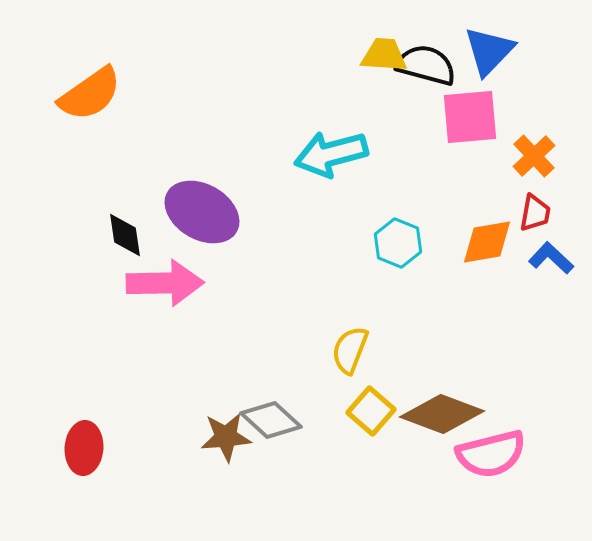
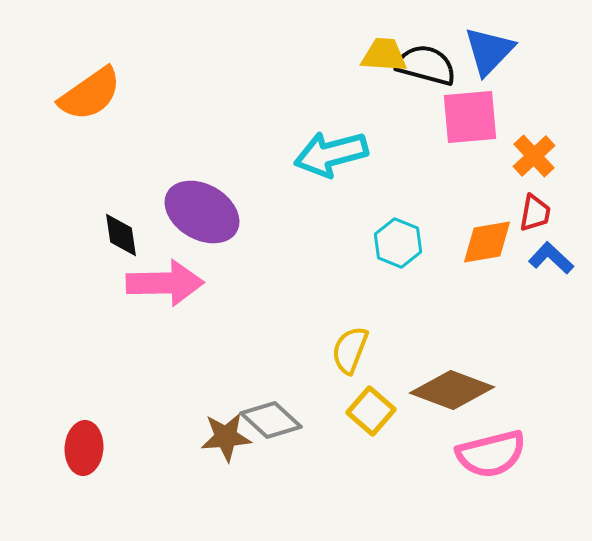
black diamond: moved 4 px left
brown diamond: moved 10 px right, 24 px up
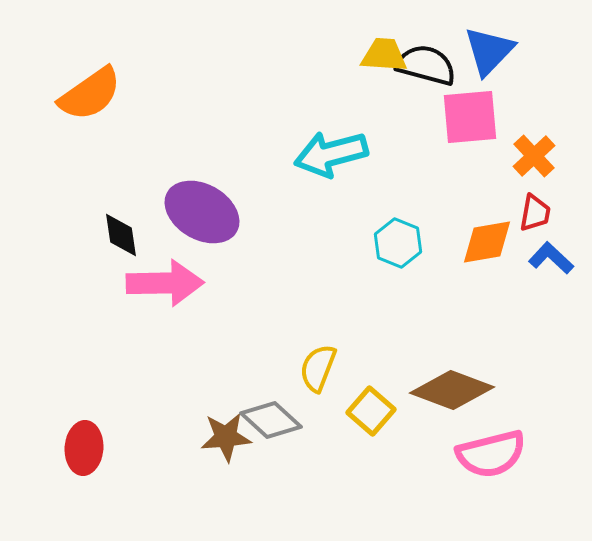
yellow semicircle: moved 32 px left, 18 px down
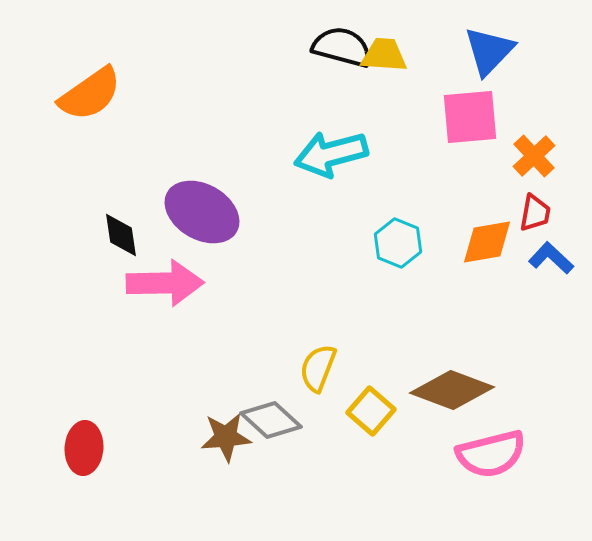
black semicircle: moved 84 px left, 18 px up
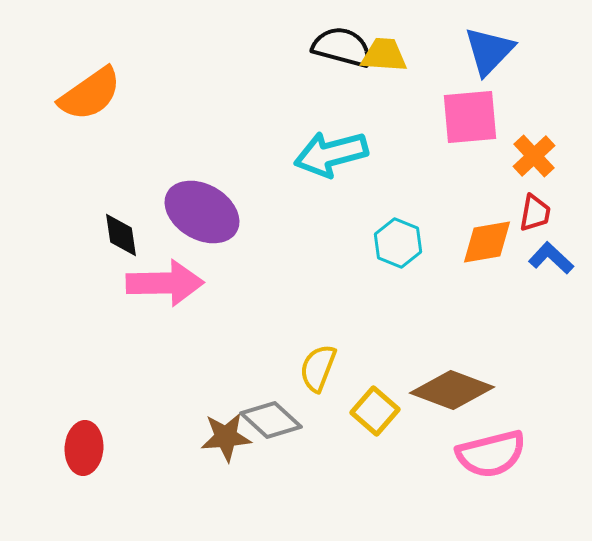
yellow square: moved 4 px right
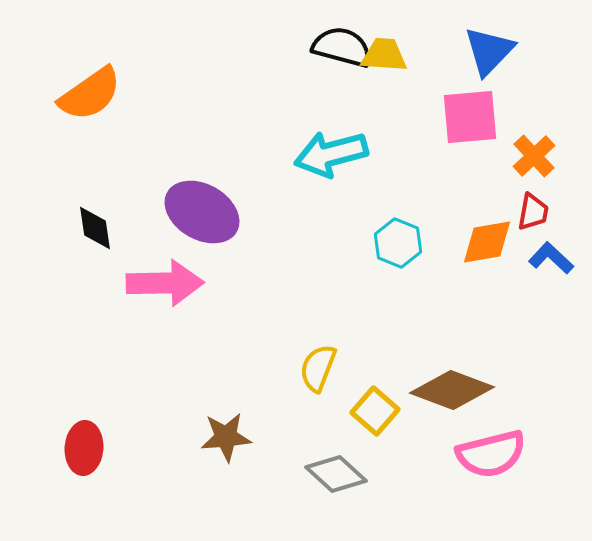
red trapezoid: moved 2 px left, 1 px up
black diamond: moved 26 px left, 7 px up
gray diamond: moved 65 px right, 54 px down
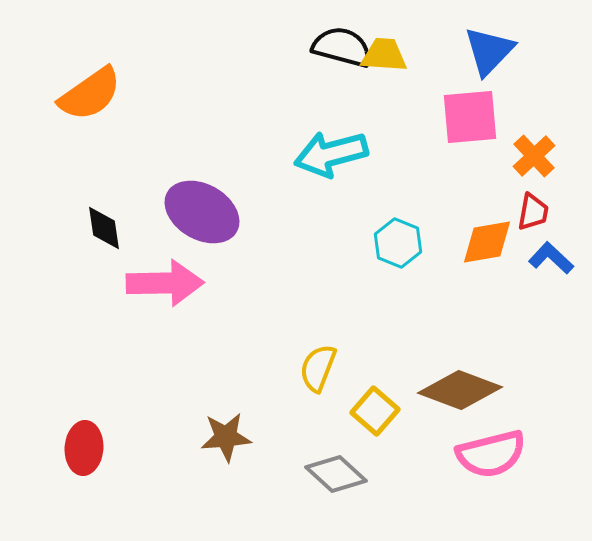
black diamond: moved 9 px right
brown diamond: moved 8 px right
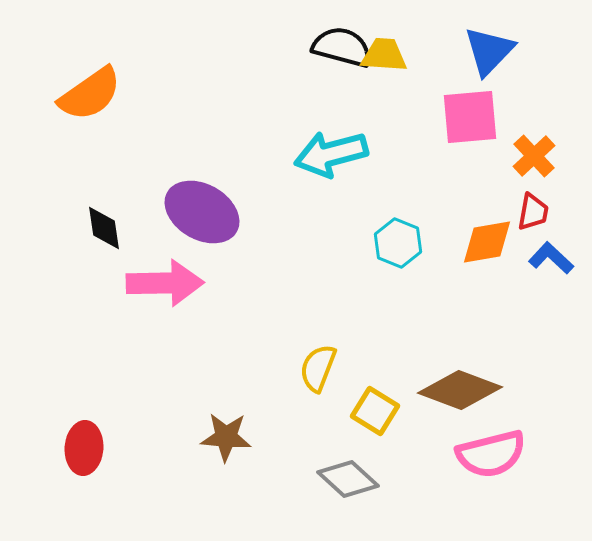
yellow square: rotated 9 degrees counterclockwise
brown star: rotated 9 degrees clockwise
gray diamond: moved 12 px right, 5 px down
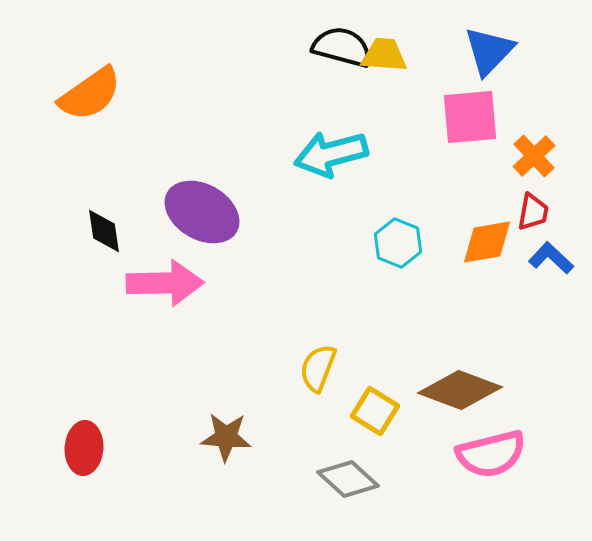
black diamond: moved 3 px down
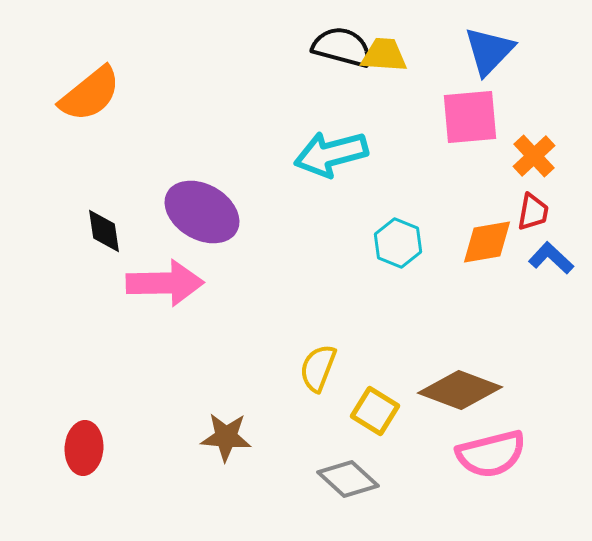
orange semicircle: rotated 4 degrees counterclockwise
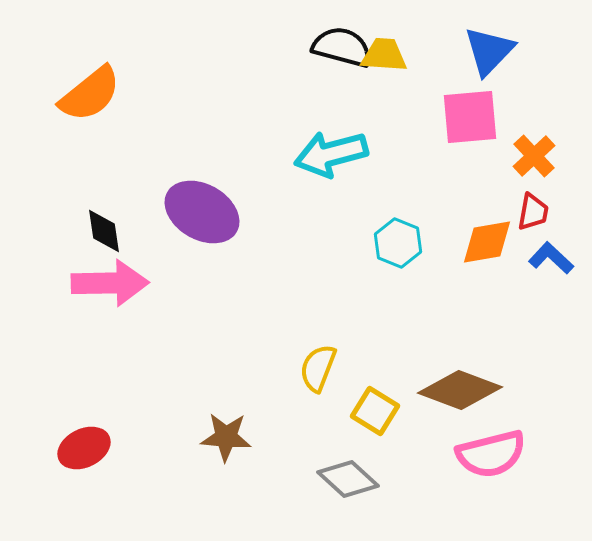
pink arrow: moved 55 px left
red ellipse: rotated 60 degrees clockwise
